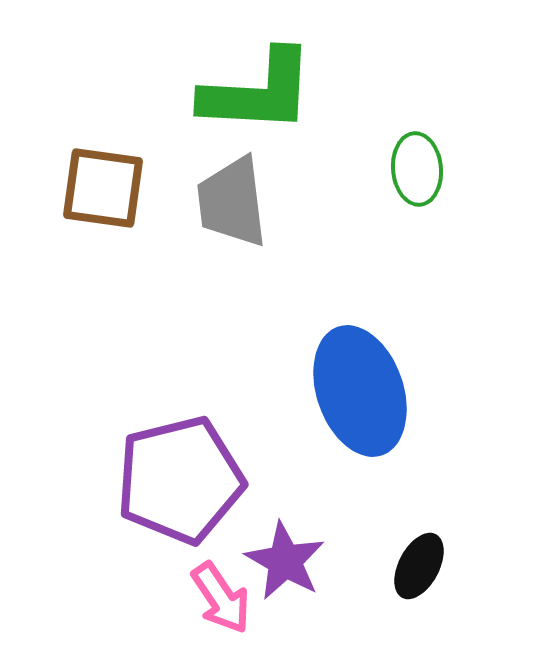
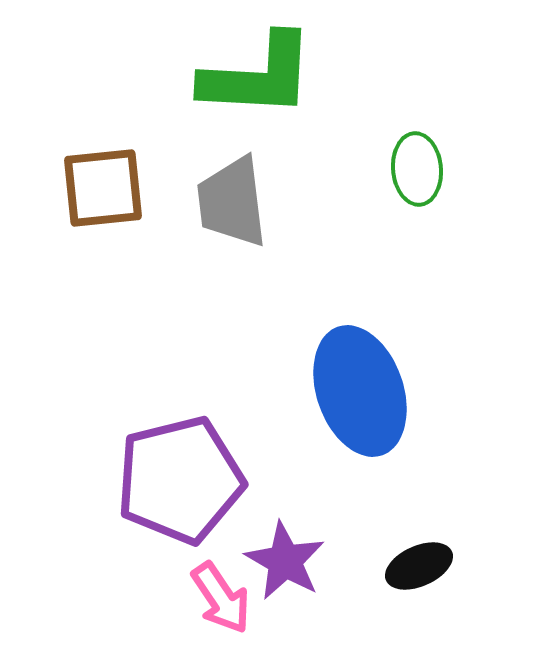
green L-shape: moved 16 px up
brown square: rotated 14 degrees counterclockwise
black ellipse: rotated 38 degrees clockwise
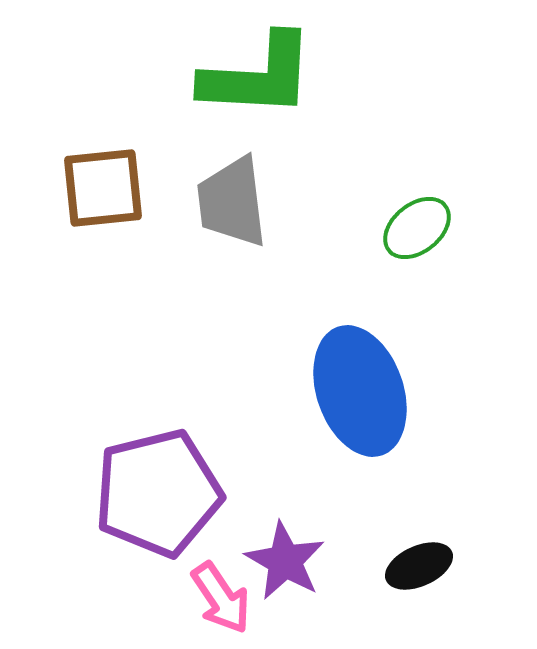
green ellipse: moved 59 px down; rotated 56 degrees clockwise
purple pentagon: moved 22 px left, 13 px down
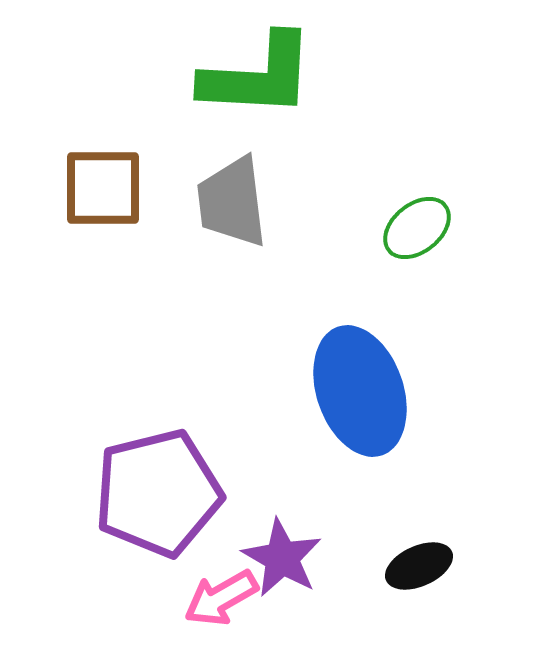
brown square: rotated 6 degrees clockwise
purple star: moved 3 px left, 3 px up
pink arrow: rotated 94 degrees clockwise
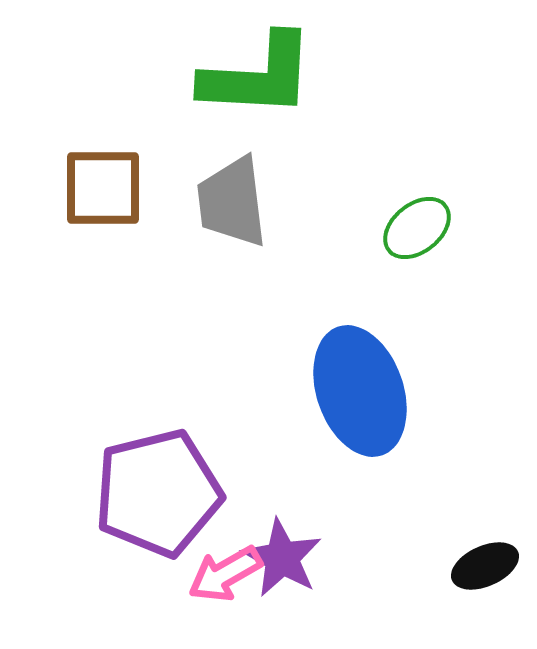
black ellipse: moved 66 px right
pink arrow: moved 4 px right, 24 px up
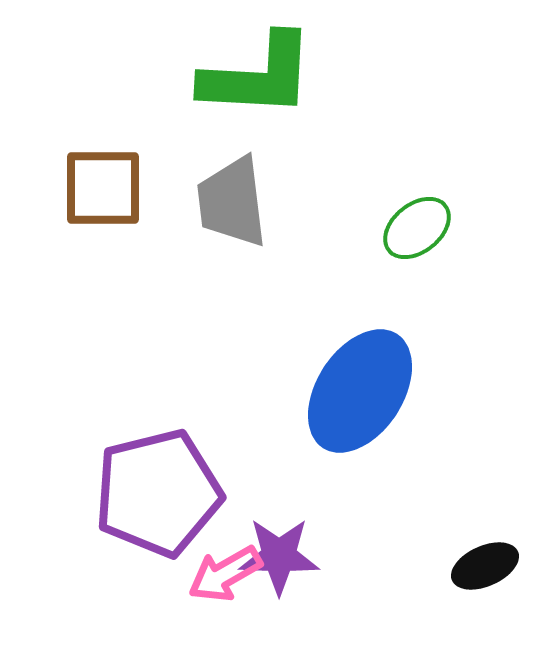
blue ellipse: rotated 52 degrees clockwise
purple star: moved 3 px left, 2 px up; rotated 28 degrees counterclockwise
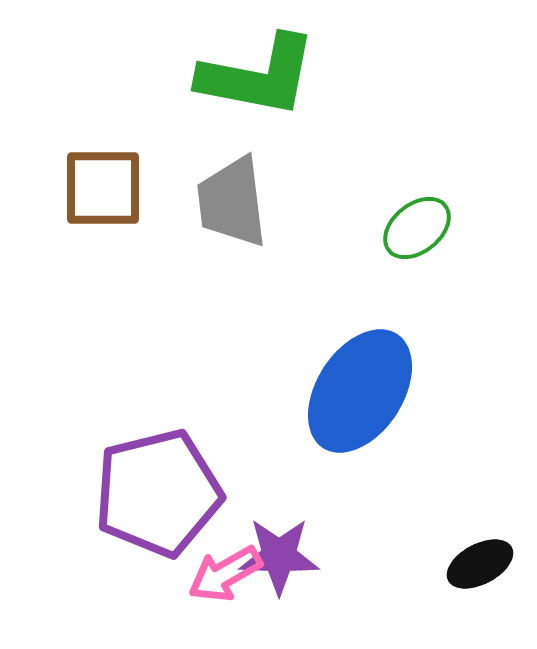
green L-shape: rotated 8 degrees clockwise
black ellipse: moved 5 px left, 2 px up; rotated 4 degrees counterclockwise
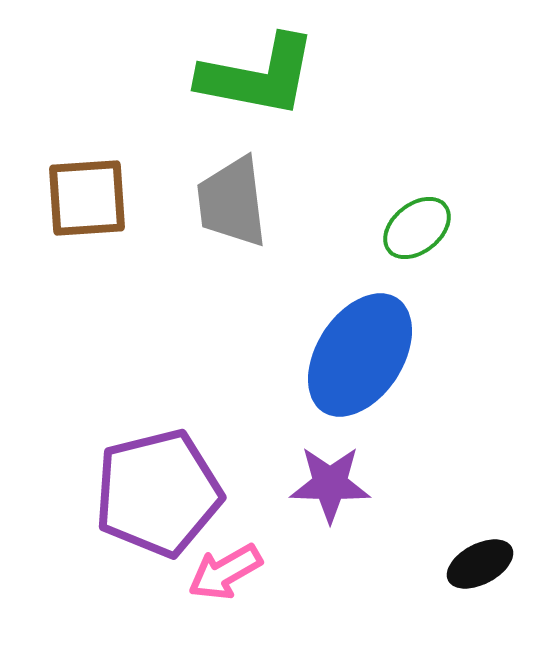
brown square: moved 16 px left, 10 px down; rotated 4 degrees counterclockwise
blue ellipse: moved 36 px up
purple star: moved 51 px right, 72 px up
pink arrow: moved 2 px up
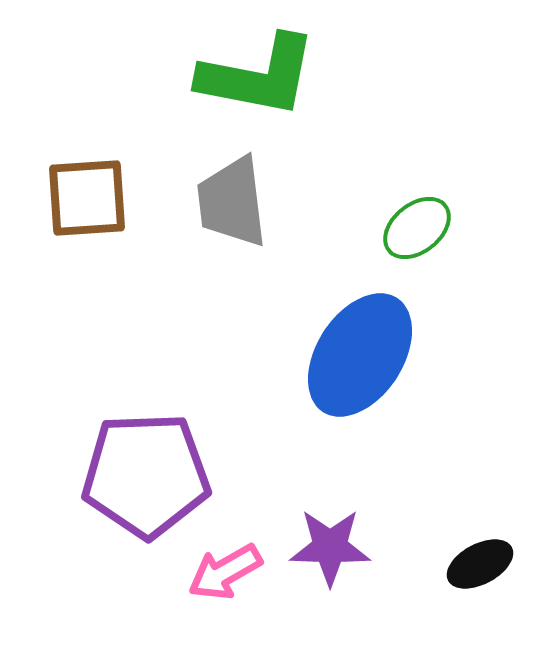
purple star: moved 63 px down
purple pentagon: moved 12 px left, 18 px up; rotated 12 degrees clockwise
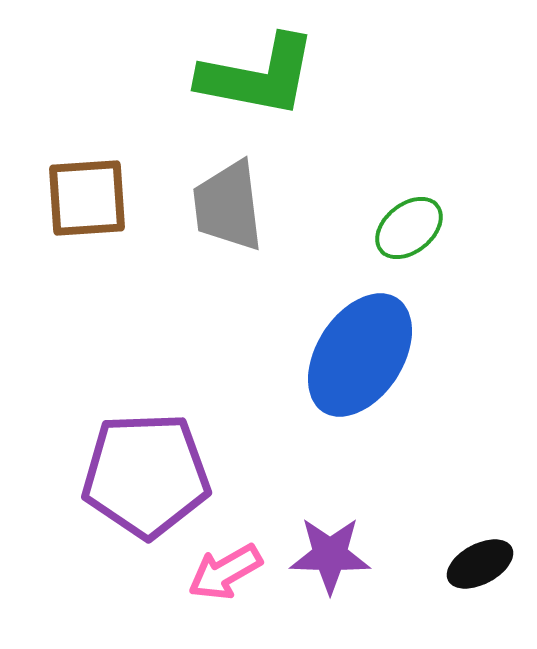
gray trapezoid: moved 4 px left, 4 px down
green ellipse: moved 8 px left
purple star: moved 8 px down
